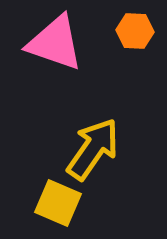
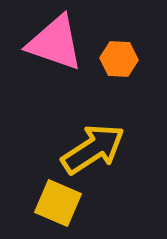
orange hexagon: moved 16 px left, 28 px down
yellow arrow: rotated 22 degrees clockwise
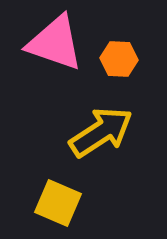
yellow arrow: moved 8 px right, 17 px up
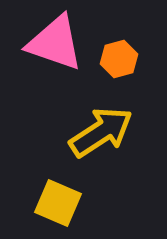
orange hexagon: rotated 18 degrees counterclockwise
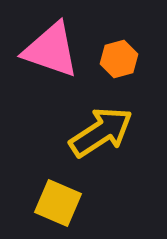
pink triangle: moved 4 px left, 7 px down
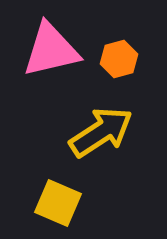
pink triangle: rotated 32 degrees counterclockwise
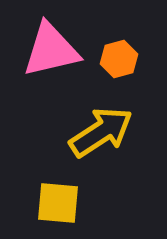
yellow square: rotated 18 degrees counterclockwise
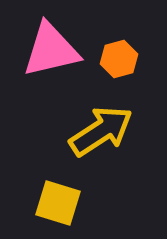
yellow arrow: moved 1 px up
yellow square: rotated 12 degrees clockwise
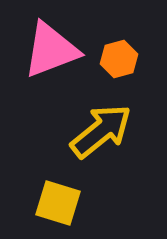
pink triangle: rotated 8 degrees counterclockwise
yellow arrow: rotated 6 degrees counterclockwise
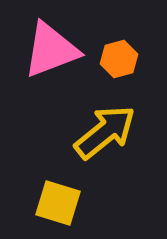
yellow arrow: moved 4 px right, 1 px down
